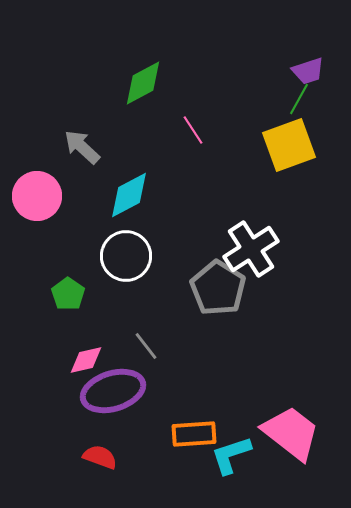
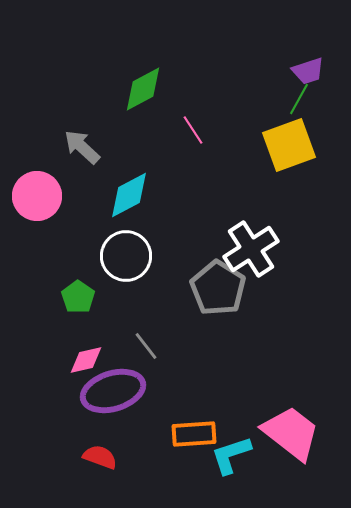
green diamond: moved 6 px down
green pentagon: moved 10 px right, 3 px down
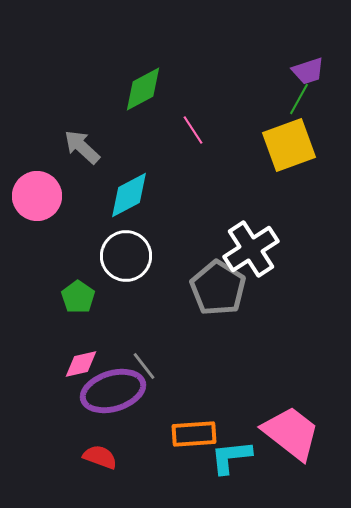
gray line: moved 2 px left, 20 px down
pink diamond: moved 5 px left, 4 px down
cyan L-shape: moved 2 px down; rotated 12 degrees clockwise
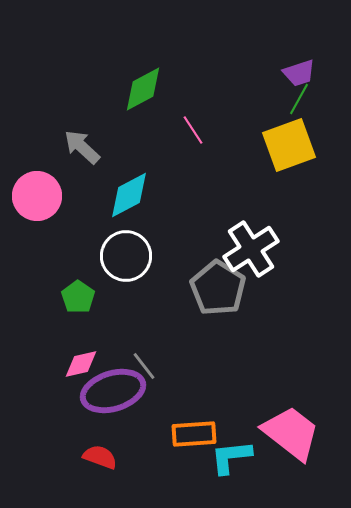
purple trapezoid: moved 9 px left, 2 px down
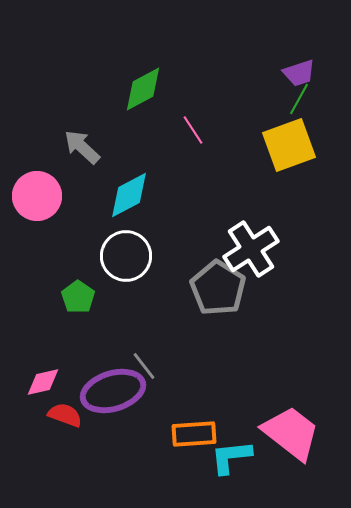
pink diamond: moved 38 px left, 18 px down
red semicircle: moved 35 px left, 42 px up
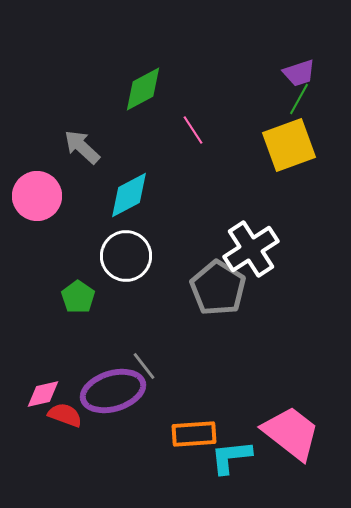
pink diamond: moved 12 px down
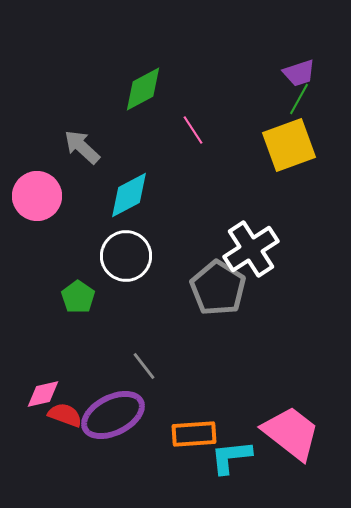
purple ellipse: moved 24 px down; rotated 10 degrees counterclockwise
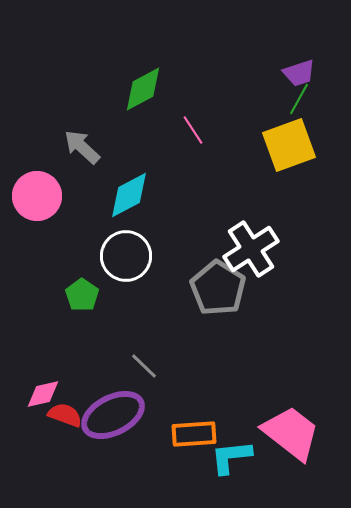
green pentagon: moved 4 px right, 2 px up
gray line: rotated 8 degrees counterclockwise
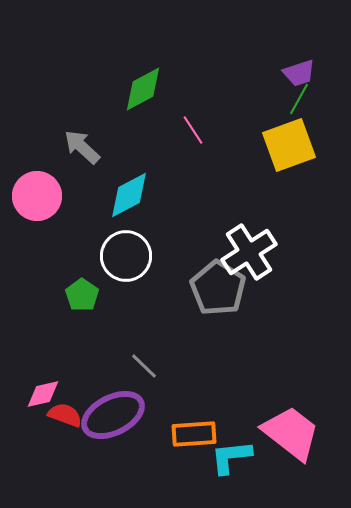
white cross: moved 2 px left, 3 px down
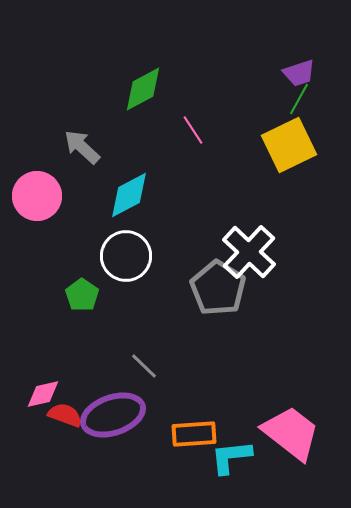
yellow square: rotated 6 degrees counterclockwise
white cross: rotated 14 degrees counterclockwise
purple ellipse: rotated 8 degrees clockwise
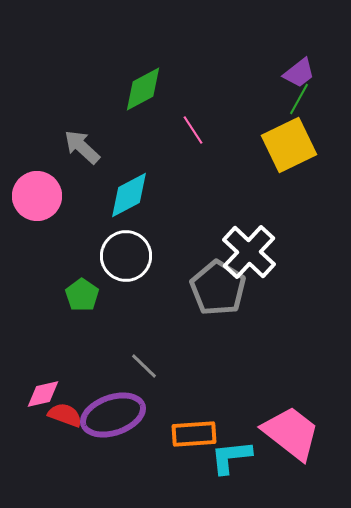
purple trapezoid: rotated 20 degrees counterclockwise
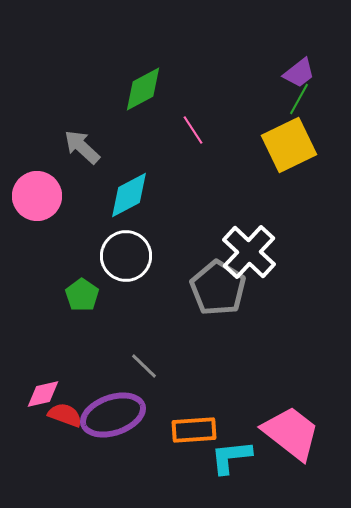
orange rectangle: moved 4 px up
